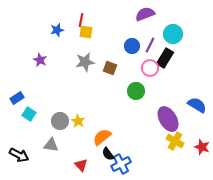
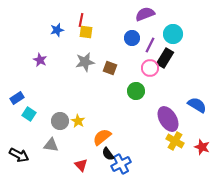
blue circle: moved 8 px up
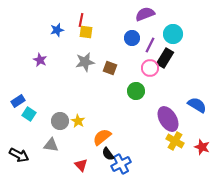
blue rectangle: moved 1 px right, 3 px down
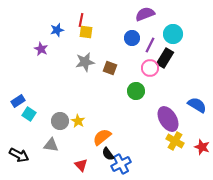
purple star: moved 1 px right, 11 px up
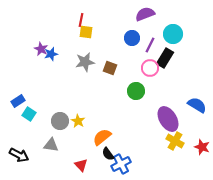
blue star: moved 6 px left, 24 px down
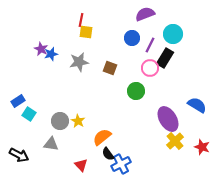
gray star: moved 6 px left
yellow cross: rotated 18 degrees clockwise
gray triangle: moved 1 px up
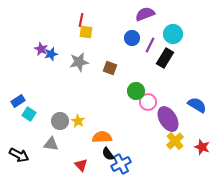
pink circle: moved 2 px left, 34 px down
orange semicircle: rotated 36 degrees clockwise
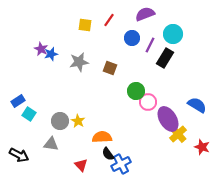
red line: moved 28 px right; rotated 24 degrees clockwise
yellow square: moved 1 px left, 7 px up
yellow cross: moved 3 px right, 7 px up
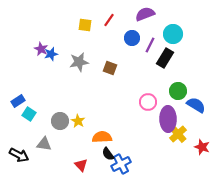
green circle: moved 42 px right
blue semicircle: moved 1 px left
purple ellipse: rotated 30 degrees clockwise
gray triangle: moved 7 px left
